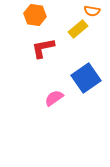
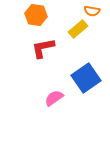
orange hexagon: moved 1 px right
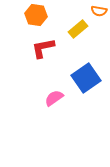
orange semicircle: moved 7 px right
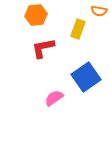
orange hexagon: rotated 15 degrees counterclockwise
yellow rectangle: rotated 30 degrees counterclockwise
blue square: moved 1 px up
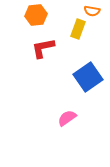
orange semicircle: moved 7 px left
blue square: moved 2 px right
pink semicircle: moved 13 px right, 20 px down
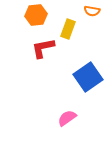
yellow rectangle: moved 10 px left
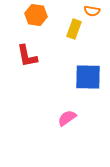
orange hexagon: rotated 15 degrees clockwise
yellow rectangle: moved 6 px right
red L-shape: moved 16 px left, 8 px down; rotated 90 degrees counterclockwise
blue square: rotated 36 degrees clockwise
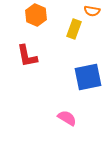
orange hexagon: rotated 15 degrees clockwise
blue square: rotated 12 degrees counterclockwise
pink semicircle: rotated 66 degrees clockwise
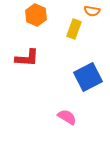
red L-shape: moved 2 px down; rotated 75 degrees counterclockwise
blue square: rotated 16 degrees counterclockwise
pink semicircle: moved 1 px up
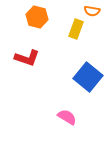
orange hexagon: moved 1 px right, 2 px down; rotated 10 degrees counterclockwise
yellow rectangle: moved 2 px right
red L-shape: rotated 15 degrees clockwise
blue square: rotated 24 degrees counterclockwise
